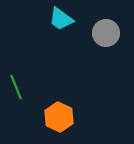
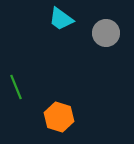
orange hexagon: rotated 8 degrees counterclockwise
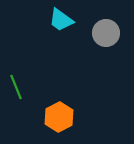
cyan trapezoid: moved 1 px down
orange hexagon: rotated 16 degrees clockwise
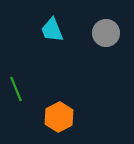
cyan trapezoid: moved 9 px left, 10 px down; rotated 32 degrees clockwise
green line: moved 2 px down
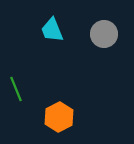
gray circle: moved 2 px left, 1 px down
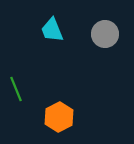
gray circle: moved 1 px right
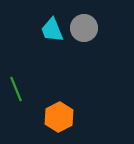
gray circle: moved 21 px left, 6 px up
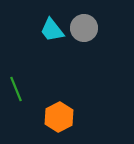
cyan trapezoid: rotated 16 degrees counterclockwise
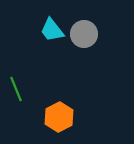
gray circle: moved 6 px down
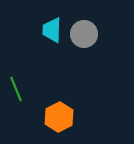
cyan trapezoid: rotated 40 degrees clockwise
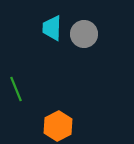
cyan trapezoid: moved 2 px up
orange hexagon: moved 1 px left, 9 px down
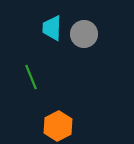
green line: moved 15 px right, 12 px up
